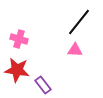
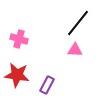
black line: moved 1 px left, 1 px down
red star: moved 5 px down
purple rectangle: moved 4 px right; rotated 66 degrees clockwise
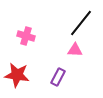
black line: moved 3 px right
pink cross: moved 7 px right, 3 px up
purple rectangle: moved 11 px right, 8 px up
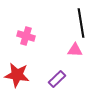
black line: rotated 48 degrees counterclockwise
purple rectangle: moved 1 px left, 2 px down; rotated 18 degrees clockwise
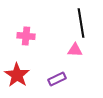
pink cross: rotated 12 degrees counterclockwise
red star: rotated 25 degrees clockwise
purple rectangle: rotated 18 degrees clockwise
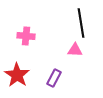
purple rectangle: moved 3 px left, 1 px up; rotated 36 degrees counterclockwise
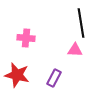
pink cross: moved 2 px down
red star: rotated 20 degrees counterclockwise
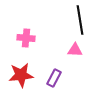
black line: moved 1 px left, 3 px up
red star: moved 4 px right; rotated 20 degrees counterclockwise
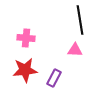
red star: moved 4 px right, 5 px up
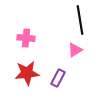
pink triangle: rotated 35 degrees counterclockwise
red star: moved 2 px right, 3 px down
purple rectangle: moved 4 px right
